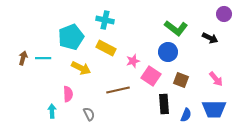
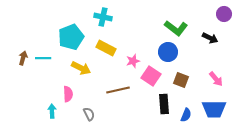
cyan cross: moved 2 px left, 3 px up
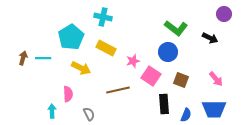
cyan pentagon: rotated 10 degrees counterclockwise
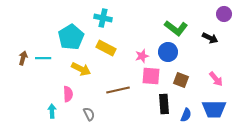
cyan cross: moved 1 px down
pink star: moved 9 px right, 5 px up
yellow arrow: moved 1 px down
pink square: rotated 30 degrees counterclockwise
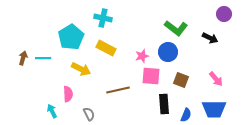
cyan arrow: rotated 24 degrees counterclockwise
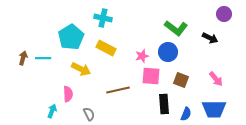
cyan arrow: rotated 48 degrees clockwise
blue semicircle: moved 1 px up
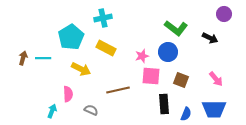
cyan cross: rotated 24 degrees counterclockwise
gray semicircle: moved 2 px right, 4 px up; rotated 40 degrees counterclockwise
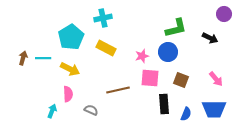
green L-shape: rotated 50 degrees counterclockwise
yellow arrow: moved 11 px left
pink square: moved 1 px left, 2 px down
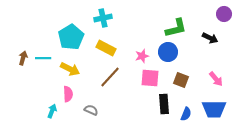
brown line: moved 8 px left, 13 px up; rotated 35 degrees counterclockwise
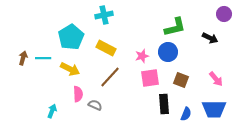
cyan cross: moved 1 px right, 3 px up
green L-shape: moved 1 px left, 1 px up
pink square: rotated 12 degrees counterclockwise
pink semicircle: moved 10 px right
gray semicircle: moved 4 px right, 5 px up
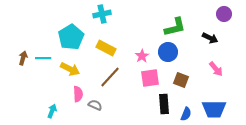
cyan cross: moved 2 px left, 1 px up
pink star: rotated 16 degrees counterclockwise
pink arrow: moved 10 px up
